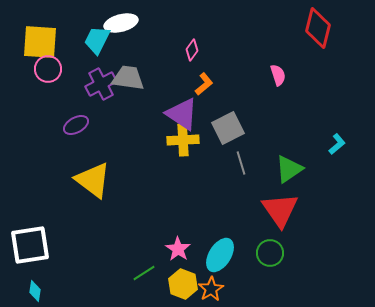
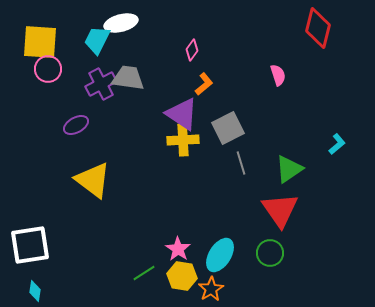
yellow hexagon: moved 1 px left, 8 px up; rotated 12 degrees counterclockwise
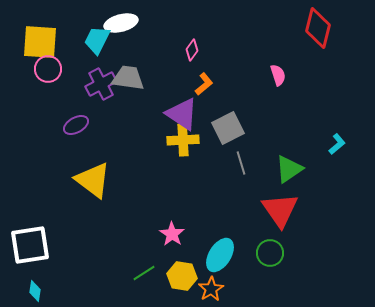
pink star: moved 6 px left, 15 px up
